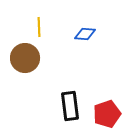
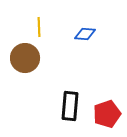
black rectangle: rotated 12 degrees clockwise
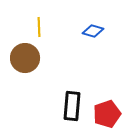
blue diamond: moved 8 px right, 3 px up; rotated 10 degrees clockwise
black rectangle: moved 2 px right
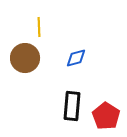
blue diamond: moved 17 px left, 27 px down; rotated 30 degrees counterclockwise
red pentagon: moved 1 px left, 2 px down; rotated 20 degrees counterclockwise
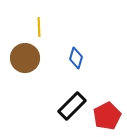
blue diamond: rotated 60 degrees counterclockwise
black rectangle: rotated 40 degrees clockwise
red pentagon: moved 1 px right; rotated 12 degrees clockwise
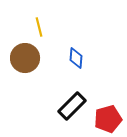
yellow line: rotated 12 degrees counterclockwise
blue diamond: rotated 10 degrees counterclockwise
red pentagon: moved 1 px right, 3 px down; rotated 12 degrees clockwise
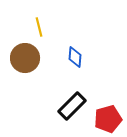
blue diamond: moved 1 px left, 1 px up
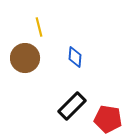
red pentagon: rotated 24 degrees clockwise
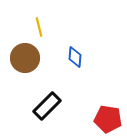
black rectangle: moved 25 px left
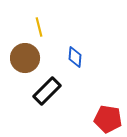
black rectangle: moved 15 px up
